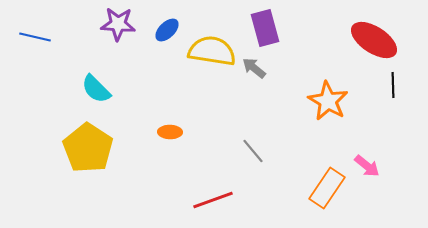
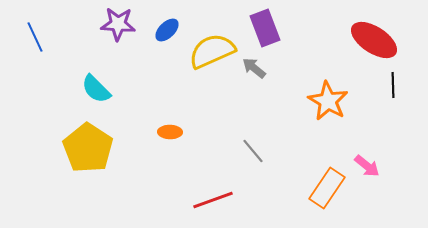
purple rectangle: rotated 6 degrees counterclockwise
blue line: rotated 52 degrees clockwise
yellow semicircle: rotated 33 degrees counterclockwise
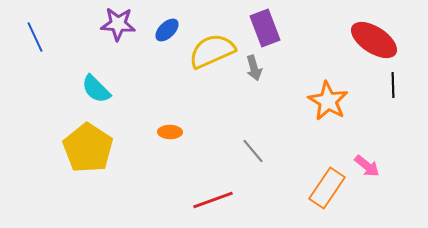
gray arrow: rotated 145 degrees counterclockwise
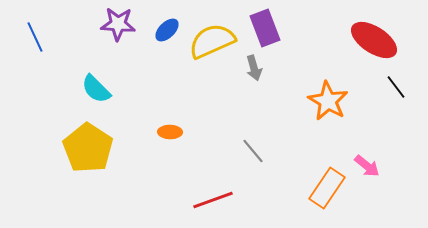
yellow semicircle: moved 10 px up
black line: moved 3 px right, 2 px down; rotated 35 degrees counterclockwise
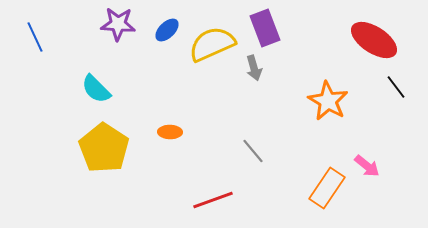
yellow semicircle: moved 3 px down
yellow pentagon: moved 16 px right
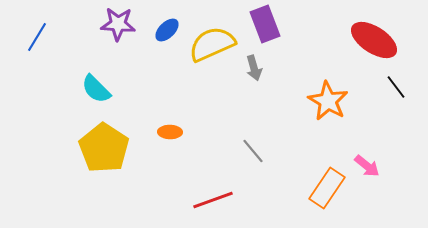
purple rectangle: moved 4 px up
blue line: moved 2 px right; rotated 56 degrees clockwise
